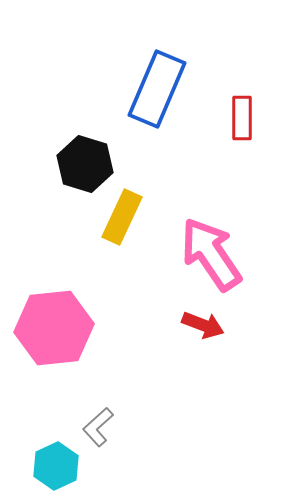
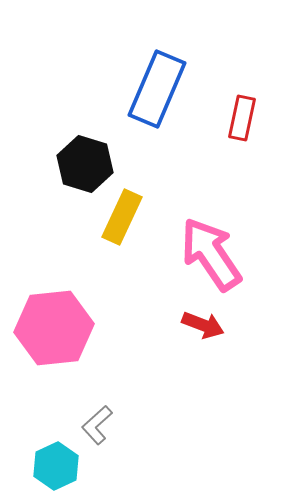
red rectangle: rotated 12 degrees clockwise
gray L-shape: moved 1 px left, 2 px up
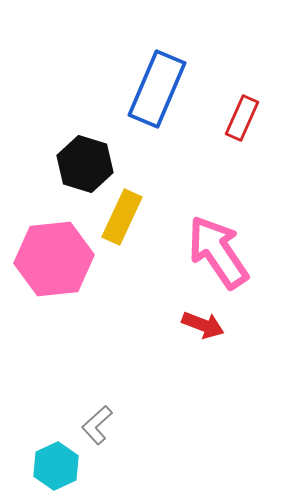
red rectangle: rotated 12 degrees clockwise
pink arrow: moved 7 px right, 2 px up
pink hexagon: moved 69 px up
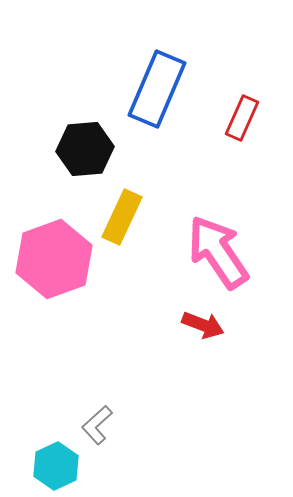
black hexagon: moved 15 px up; rotated 22 degrees counterclockwise
pink hexagon: rotated 14 degrees counterclockwise
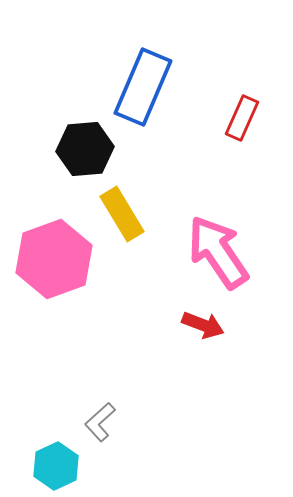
blue rectangle: moved 14 px left, 2 px up
yellow rectangle: moved 3 px up; rotated 56 degrees counterclockwise
gray L-shape: moved 3 px right, 3 px up
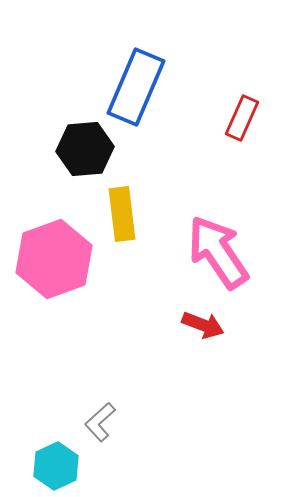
blue rectangle: moved 7 px left
yellow rectangle: rotated 24 degrees clockwise
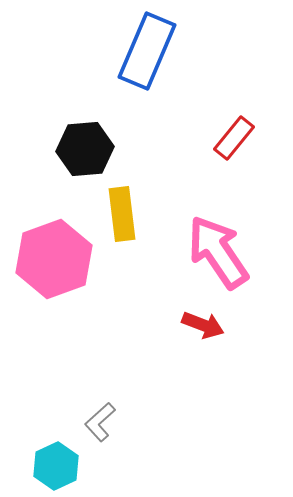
blue rectangle: moved 11 px right, 36 px up
red rectangle: moved 8 px left, 20 px down; rotated 15 degrees clockwise
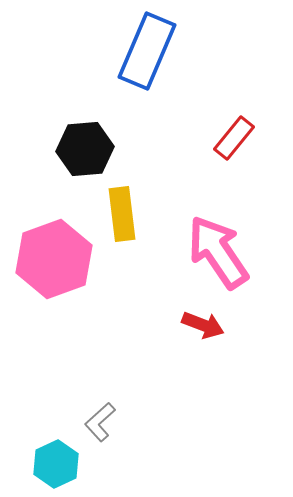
cyan hexagon: moved 2 px up
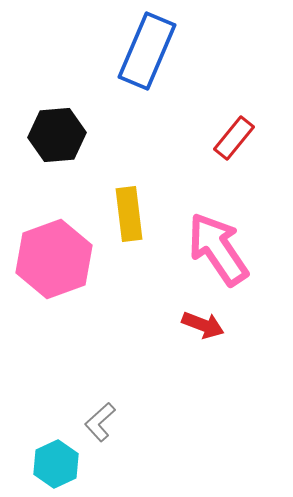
black hexagon: moved 28 px left, 14 px up
yellow rectangle: moved 7 px right
pink arrow: moved 3 px up
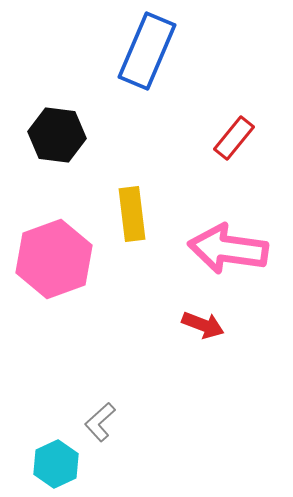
black hexagon: rotated 12 degrees clockwise
yellow rectangle: moved 3 px right
pink arrow: moved 10 px right; rotated 48 degrees counterclockwise
